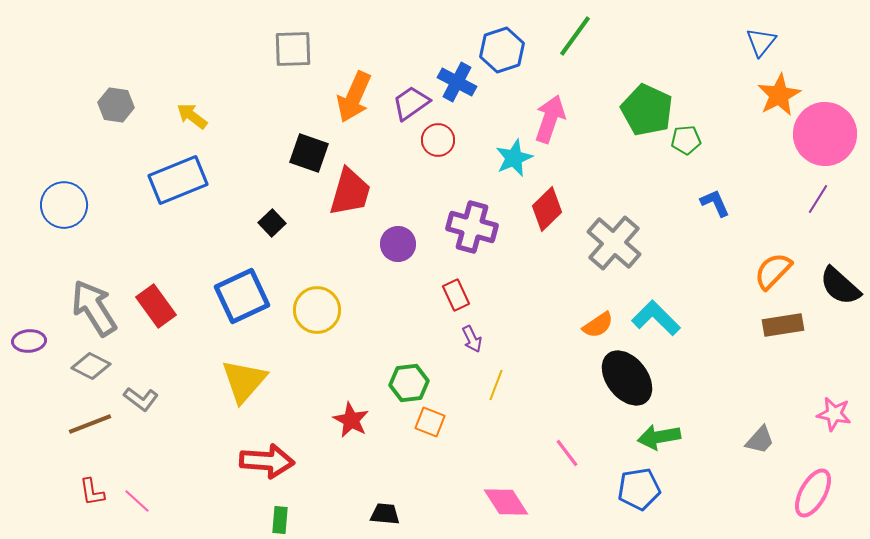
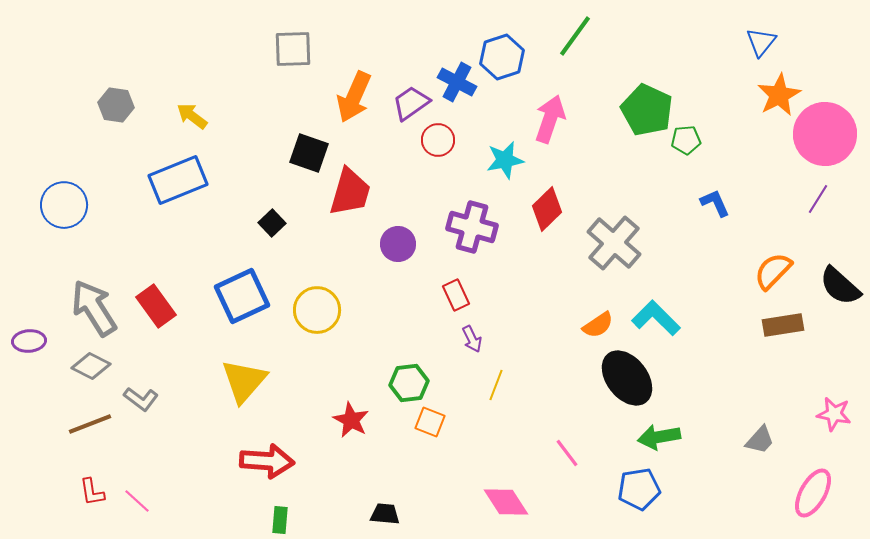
blue hexagon at (502, 50): moved 7 px down
cyan star at (514, 158): moved 9 px left, 2 px down; rotated 12 degrees clockwise
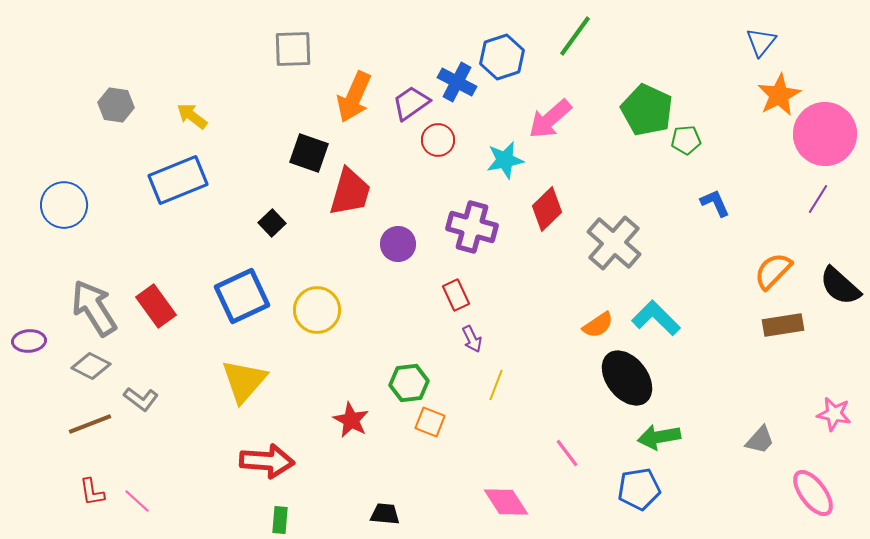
pink arrow at (550, 119): rotated 150 degrees counterclockwise
pink ellipse at (813, 493): rotated 66 degrees counterclockwise
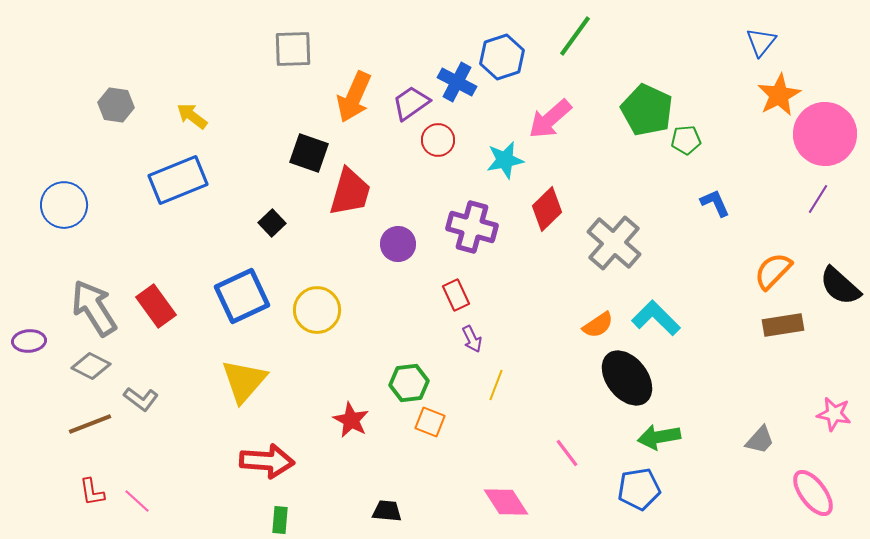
black trapezoid at (385, 514): moved 2 px right, 3 px up
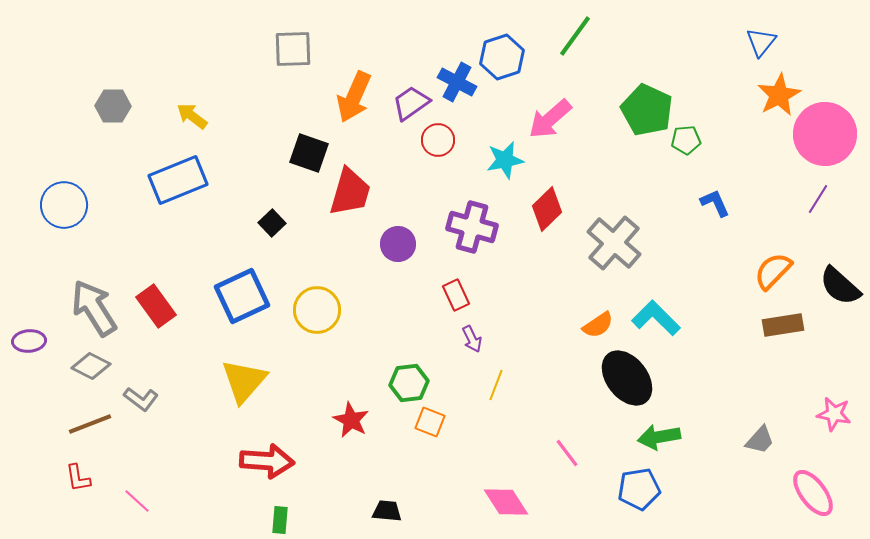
gray hexagon at (116, 105): moved 3 px left, 1 px down; rotated 8 degrees counterclockwise
red L-shape at (92, 492): moved 14 px left, 14 px up
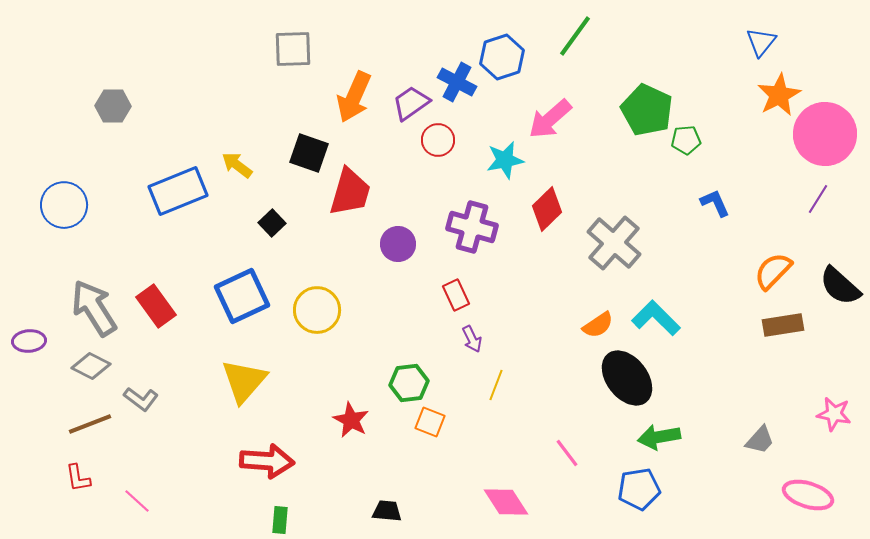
yellow arrow at (192, 116): moved 45 px right, 49 px down
blue rectangle at (178, 180): moved 11 px down
pink ellipse at (813, 493): moved 5 px left, 2 px down; rotated 36 degrees counterclockwise
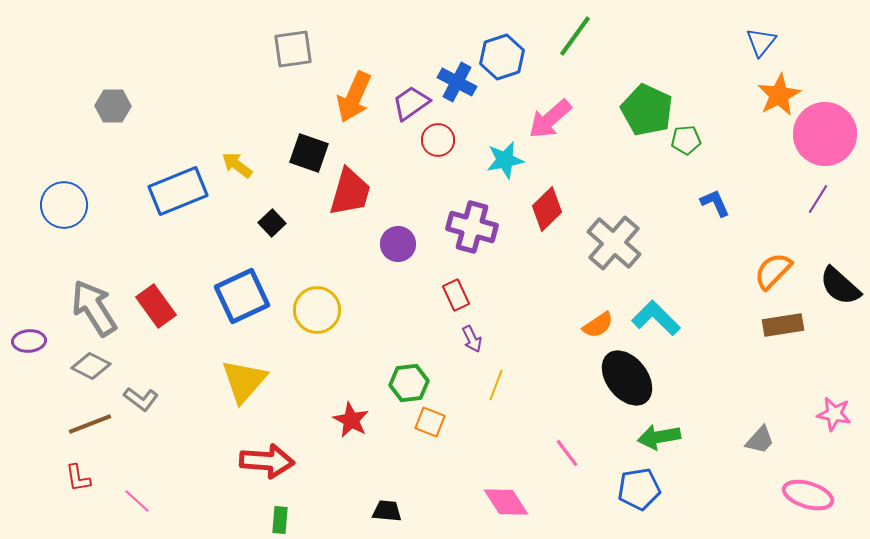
gray square at (293, 49): rotated 6 degrees counterclockwise
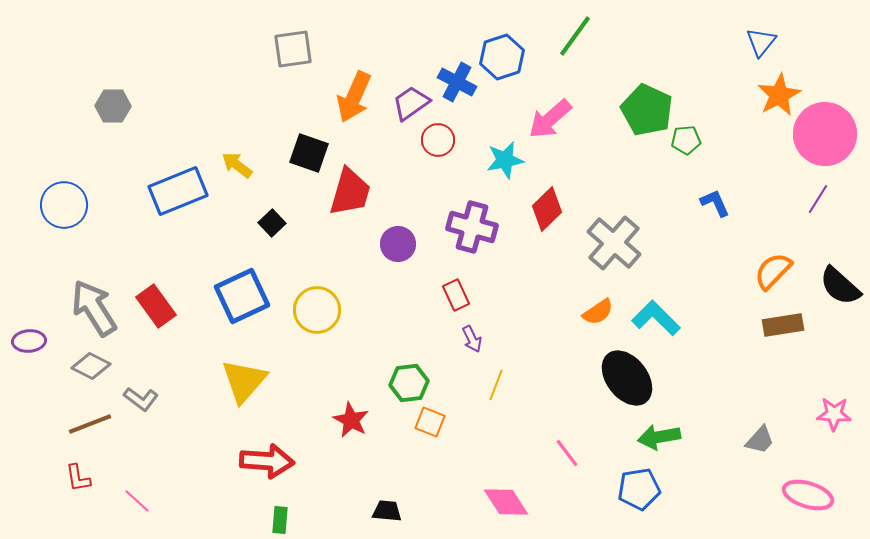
orange semicircle at (598, 325): moved 13 px up
pink star at (834, 414): rotated 8 degrees counterclockwise
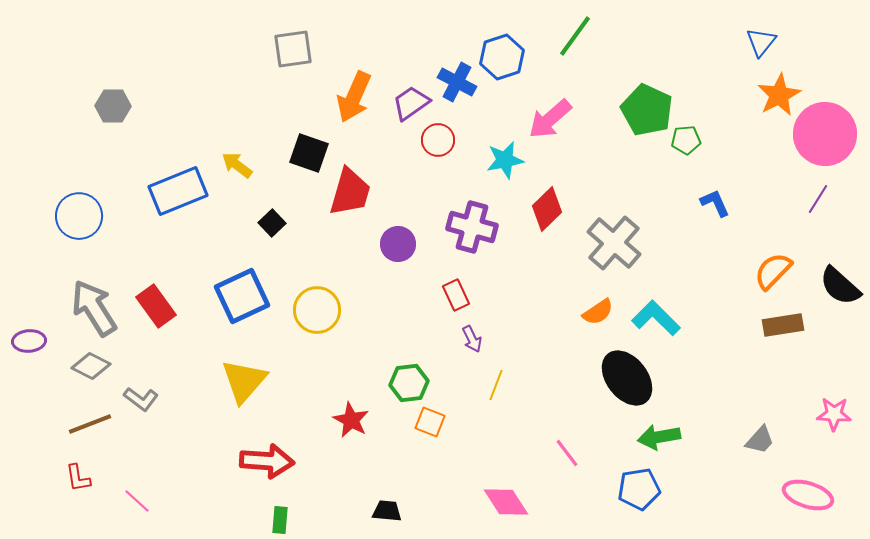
blue circle at (64, 205): moved 15 px right, 11 px down
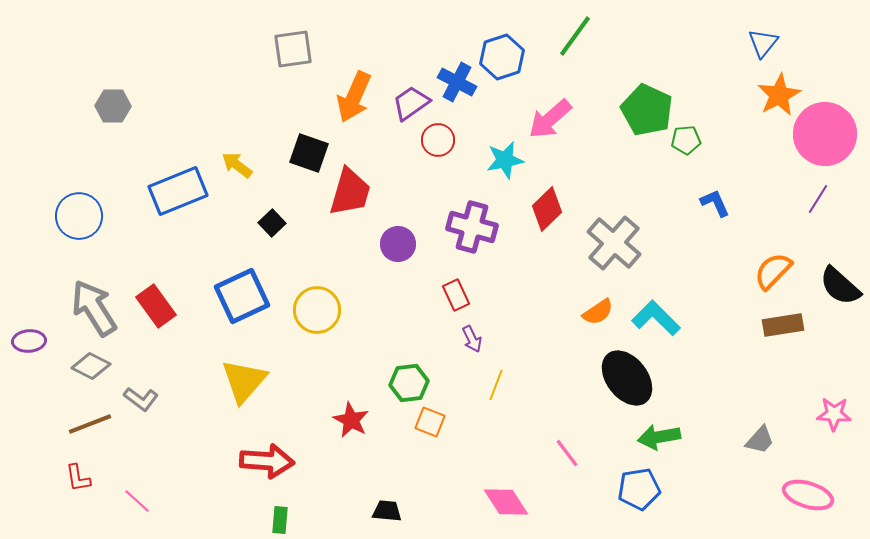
blue triangle at (761, 42): moved 2 px right, 1 px down
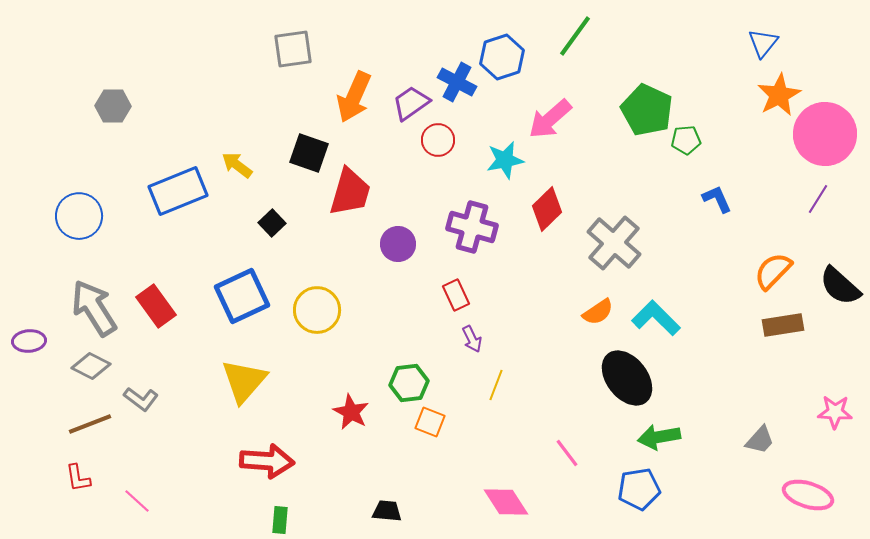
blue L-shape at (715, 203): moved 2 px right, 4 px up
pink star at (834, 414): moved 1 px right, 2 px up
red star at (351, 420): moved 8 px up
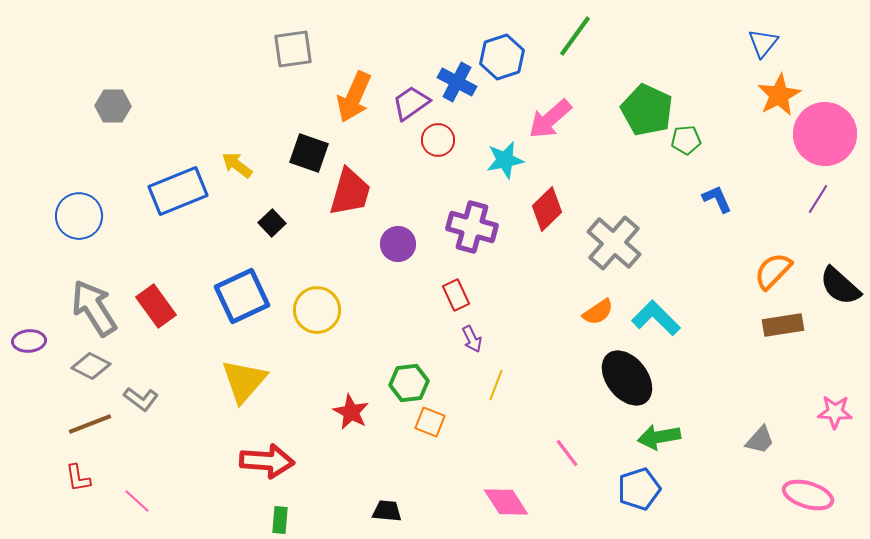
blue pentagon at (639, 489): rotated 9 degrees counterclockwise
